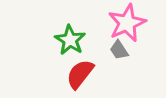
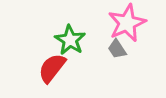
gray trapezoid: moved 2 px left, 1 px up
red semicircle: moved 28 px left, 6 px up
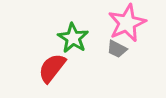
green star: moved 3 px right, 2 px up
gray trapezoid: rotated 30 degrees counterclockwise
